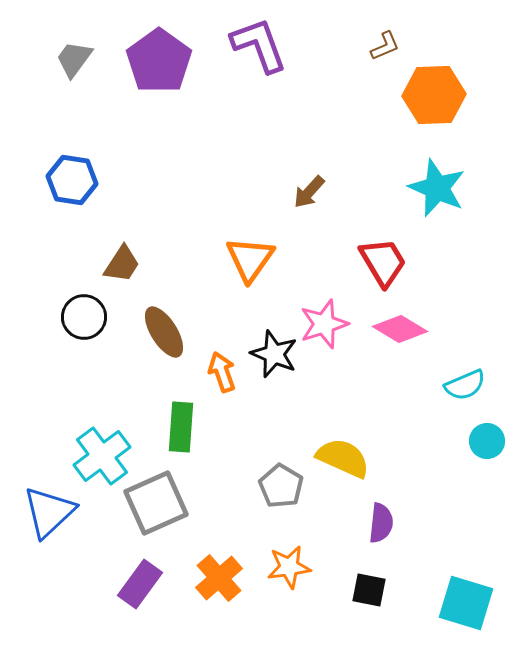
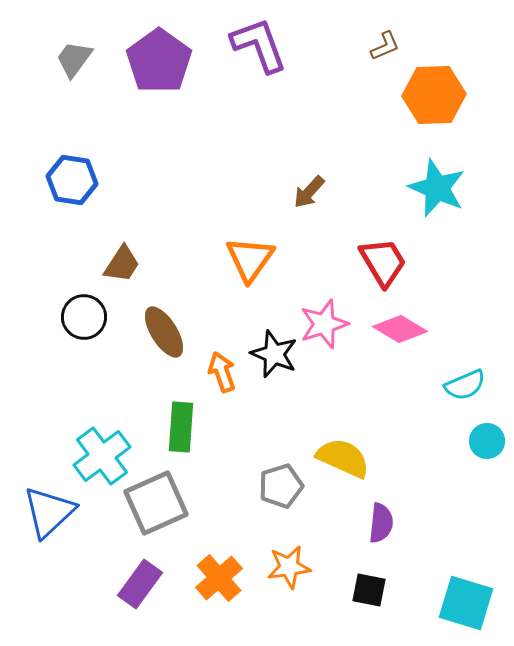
gray pentagon: rotated 24 degrees clockwise
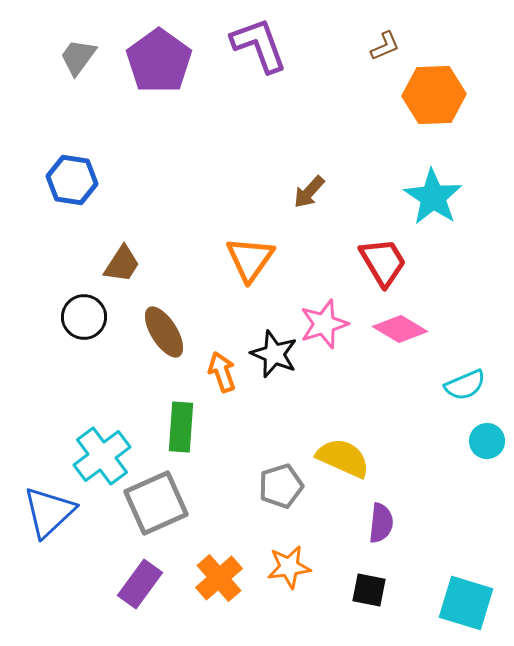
gray trapezoid: moved 4 px right, 2 px up
cyan star: moved 4 px left, 9 px down; rotated 10 degrees clockwise
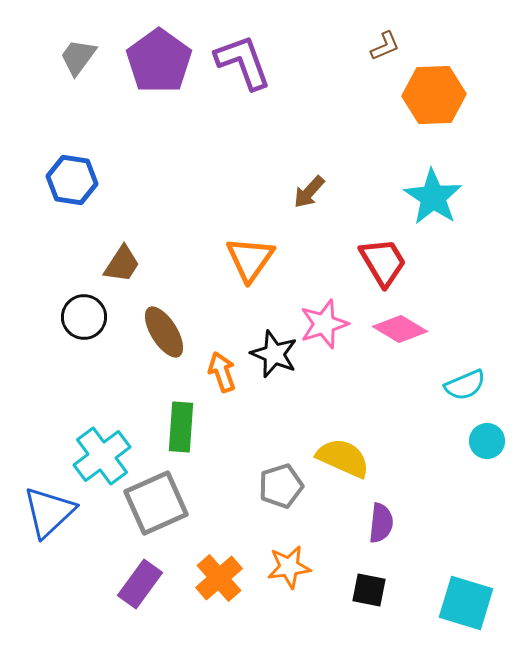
purple L-shape: moved 16 px left, 17 px down
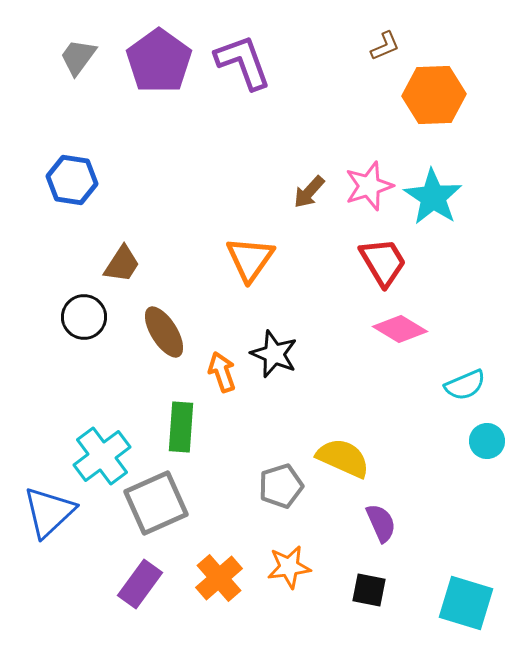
pink star: moved 45 px right, 138 px up
purple semicircle: rotated 30 degrees counterclockwise
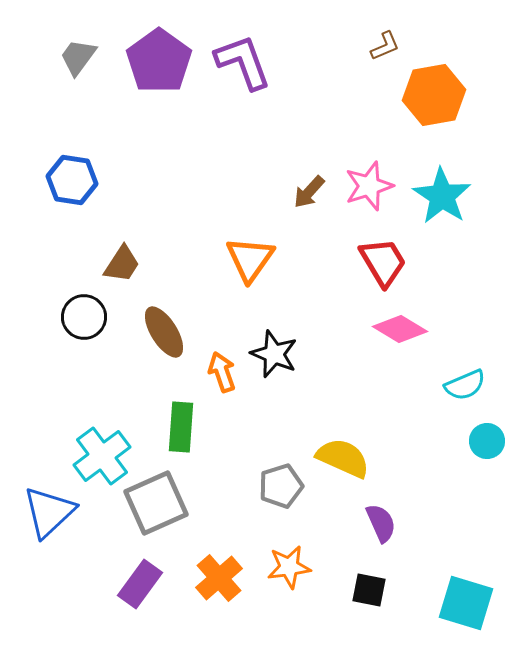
orange hexagon: rotated 8 degrees counterclockwise
cyan star: moved 9 px right, 1 px up
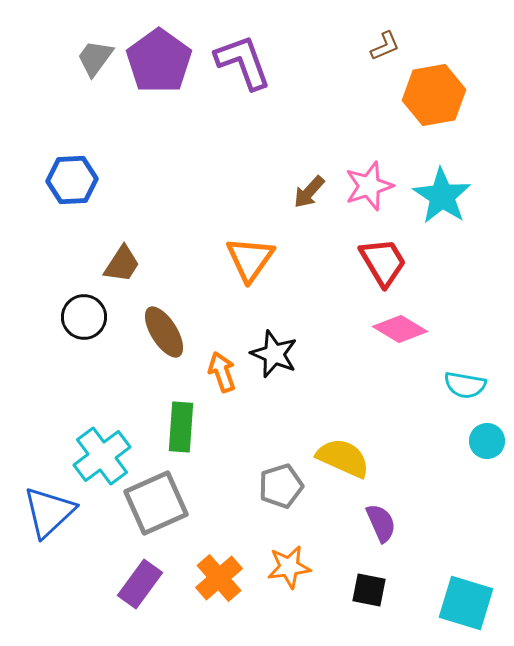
gray trapezoid: moved 17 px right, 1 px down
blue hexagon: rotated 12 degrees counterclockwise
cyan semicircle: rotated 33 degrees clockwise
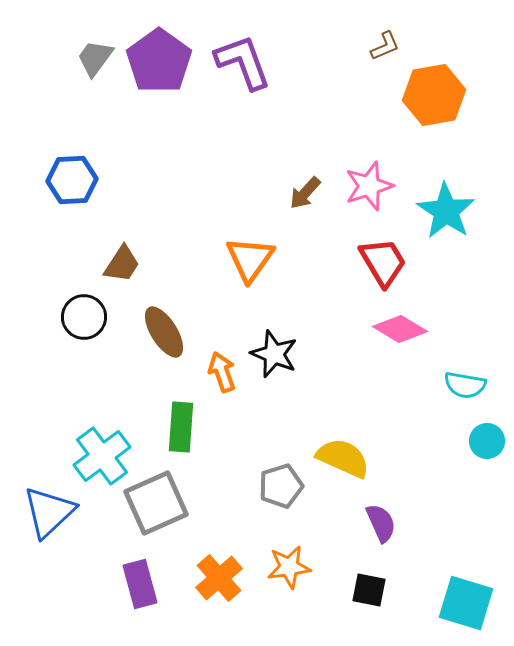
brown arrow: moved 4 px left, 1 px down
cyan star: moved 4 px right, 15 px down
purple rectangle: rotated 51 degrees counterclockwise
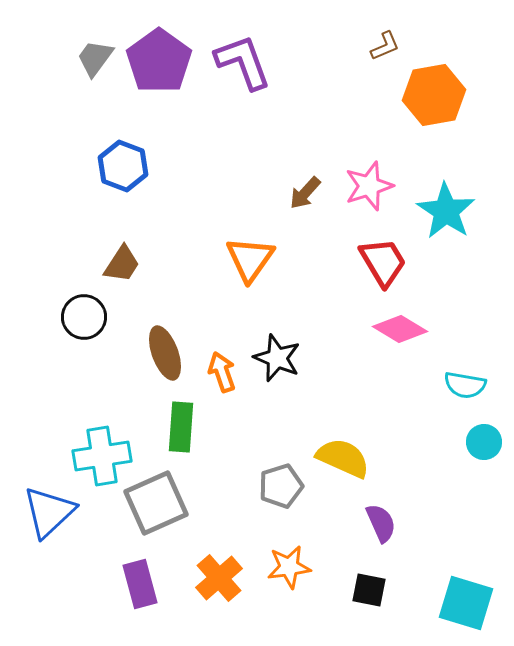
blue hexagon: moved 51 px right, 14 px up; rotated 24 degrees clockwise
brown ellipse: moved 1 px right, 21 px down; rotated 12 degrees clockwise
black star: moved 3 px right, 4 px down
cyan circle: moved 3 px left, 1 px down
cyan cross: rotated 28 degrees clockwise
